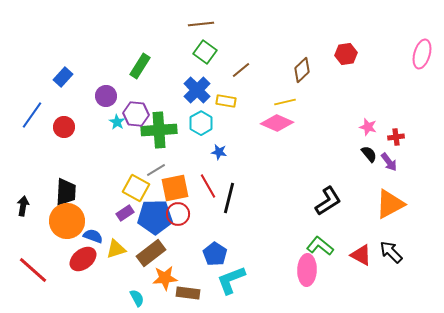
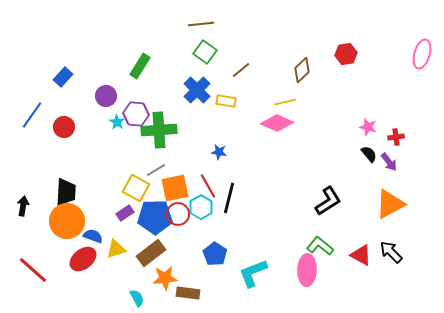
cyan hexagon at (201, 123): moved 84 px down
cyan L-shape at (231, 280): moved 22 px right, 7 px up
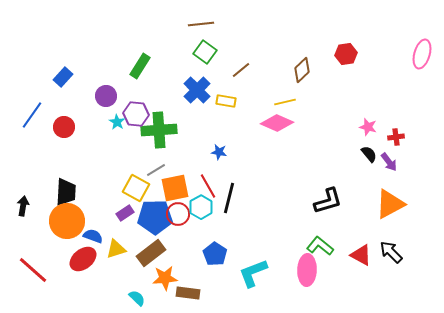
black L-shape at (328, 201): rotated 16 degrees clockwise
cyan semicircle at (137, 298): rotated 18 degrees counterclockwise
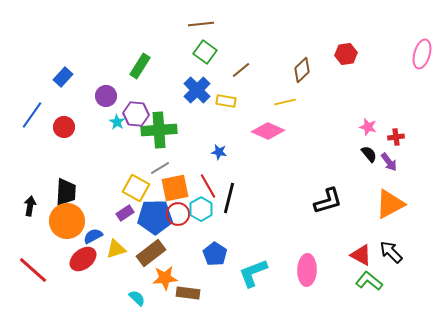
pink diamond at (277, 123): moved 9 px left, 8 px down
gray line at (156, 170): moved 4 px right, 2 px up
black arrow at (23, 206): moved 7 px right
cyan hexagon at (201, 207): moved 2 px down
blue semicircle at (93, 236): rotated 48 degrees counterclockwise
green L-shape at (320, 246): moved 49 px right, 35 px down
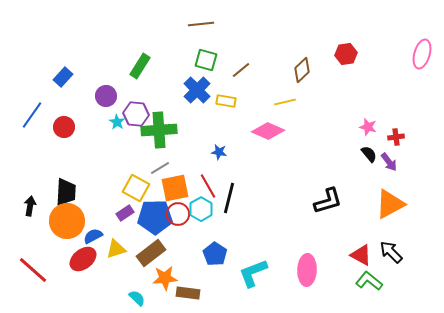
green square at (205, 52): moved 1 px right, 8 px down; rotated 20 degrees counterclockwise
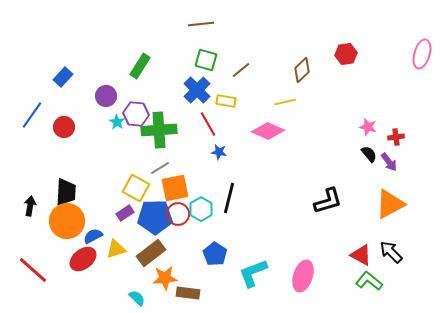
red line at (208, 186): moved 62 px up
pink ellipse at (307, 270): moved 4 px left, 6 px down; rotated 16 degrees clockwise
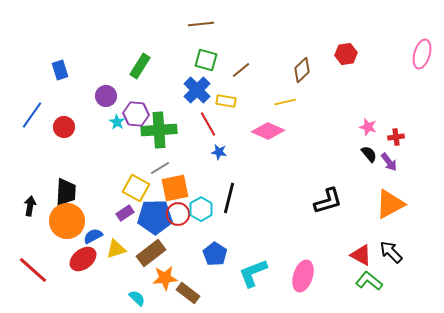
blue rectangle at (63, 77): moved 3 px left, 7 px up; rotated 60 degrees counterclockwise
brown rectangle at (188, 293): rotated 30 degrees clockwise
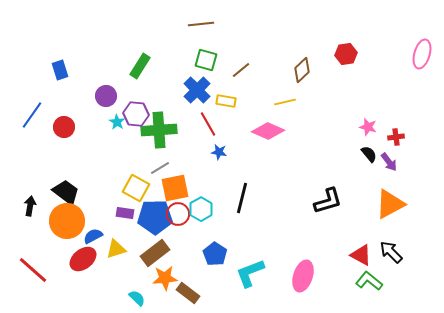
black trapezoid at (66, 192): rotated 56 degrees counterclockwise
black line at (229, 198): moved 13 px right
purple rectangle at (125, 213): rotated 42 degrees clockwise
brown rectangle at (151, 253): moved 4 px right
cyan L-shape at (253, 273): moved 3 px left
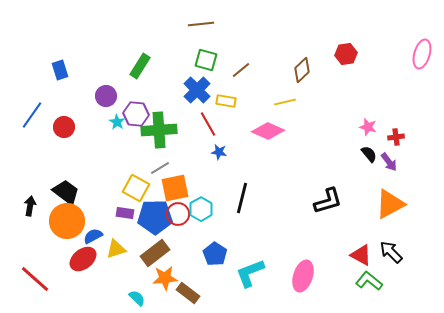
red line at (33, 270): moved 2 px right, 9 px down
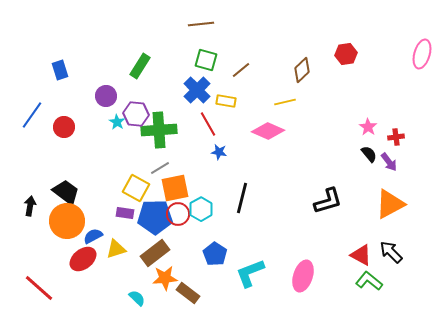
pink star at (368, 127): rotated 18 degrees clockwise
red line at (35, 279): moved 4 px right, 9 px down
